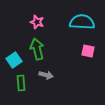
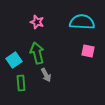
green arrow: moved 4 px down
gray arrow: rotated 48 degrees clockwise
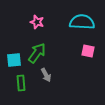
green arrow: rotated 50 degrees clockwise
cyan square: rotated 28 degrees clockwise
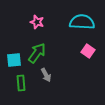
pink square: rotated 24 degrees clockwise
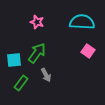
green rectangle: rotated 42 degrees clockwise
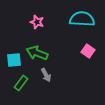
cyan semicircle: moved 3 px up
green arrow: rotated 105 degrees counterclockwise
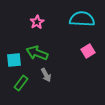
pink star: rotated 24 degrees clockwise
pink square: rotated 24 degrees clockwise
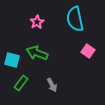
cyan semicircle: moved 7 px left; rotated 105 degrees counterclockwise
pink square: rotated 24 degrees counterclockwise
cyan square: moved 2 px left; rotated 21 degrees clockwise
gray arrow: moved 6 px right, 10 px down
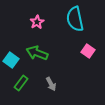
cyan square: moved 1 px left; rotated 21 degrees clockwise
gray arrow: moved 1 px left, 1 px up
